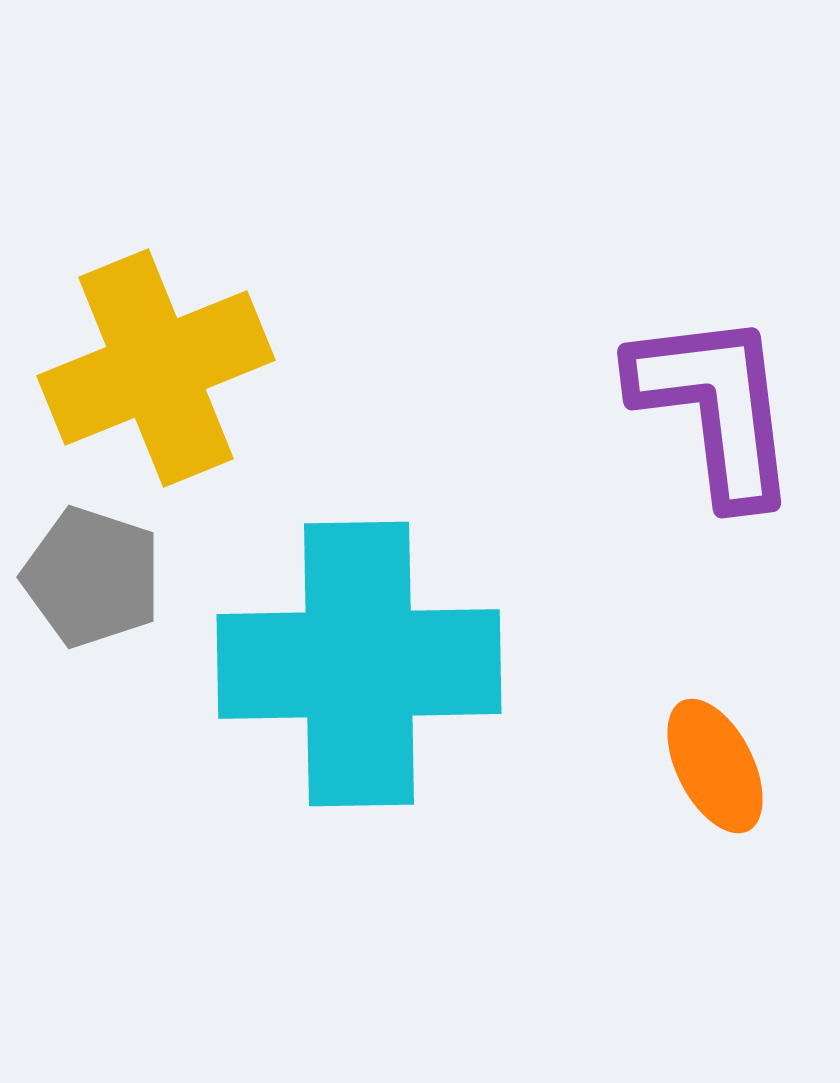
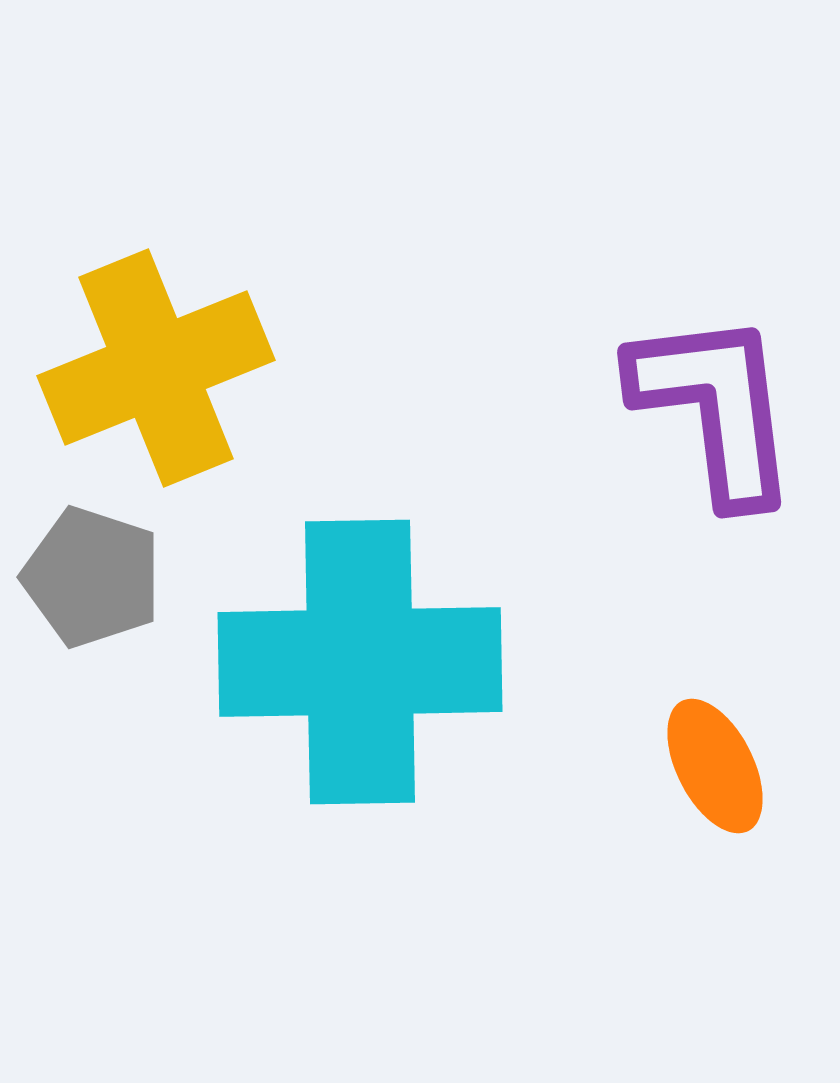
cyan cross: moved 1 px right, 2 px up
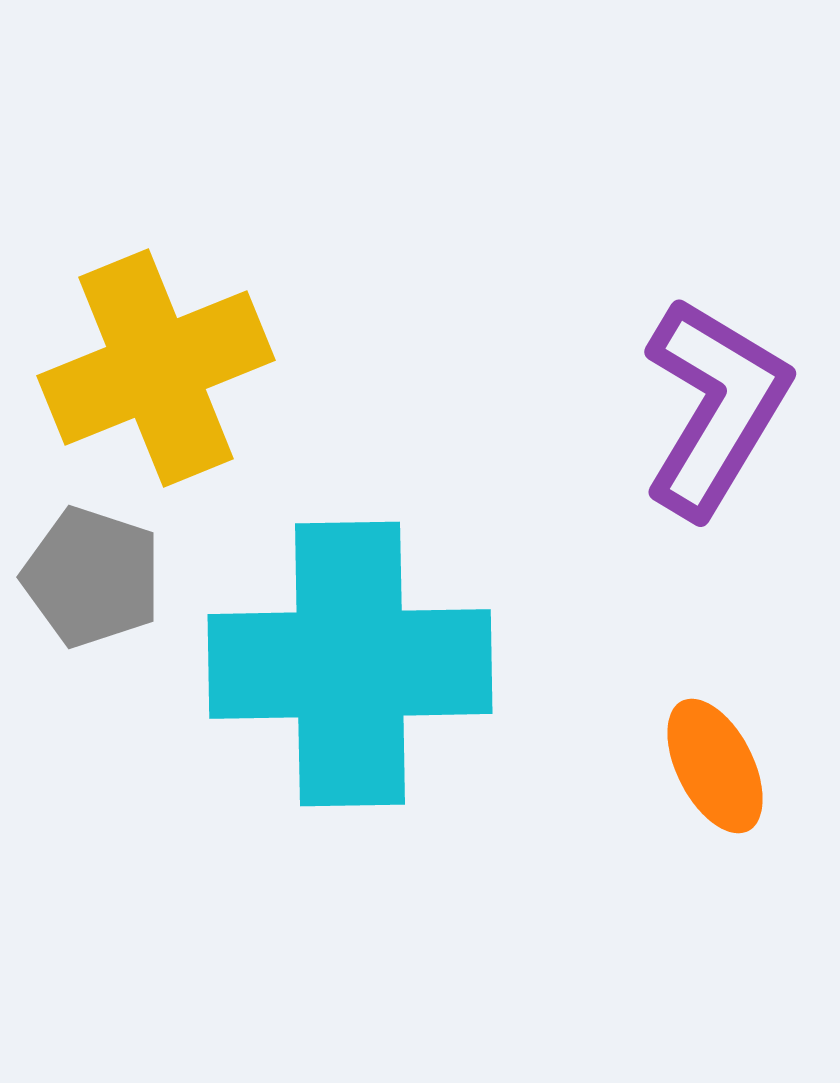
purple L-shape: rotated 38 degrees clockwise
cyan cross: moved 10 px left, 2 px down
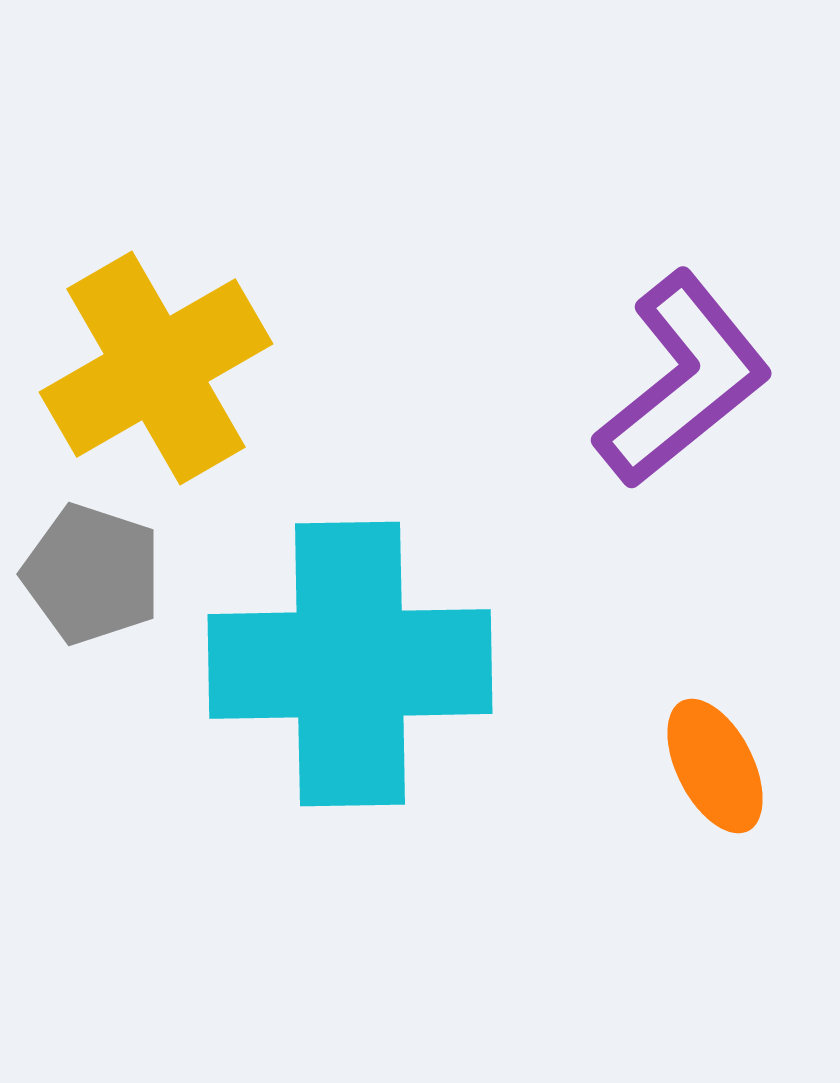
yellow cross: rotated 8 degrees counterclockwise
purple L-shape: moved 32 px left, 27 px up; rotated 20 degrees clockwise
gray pentagon: moved 3 px up
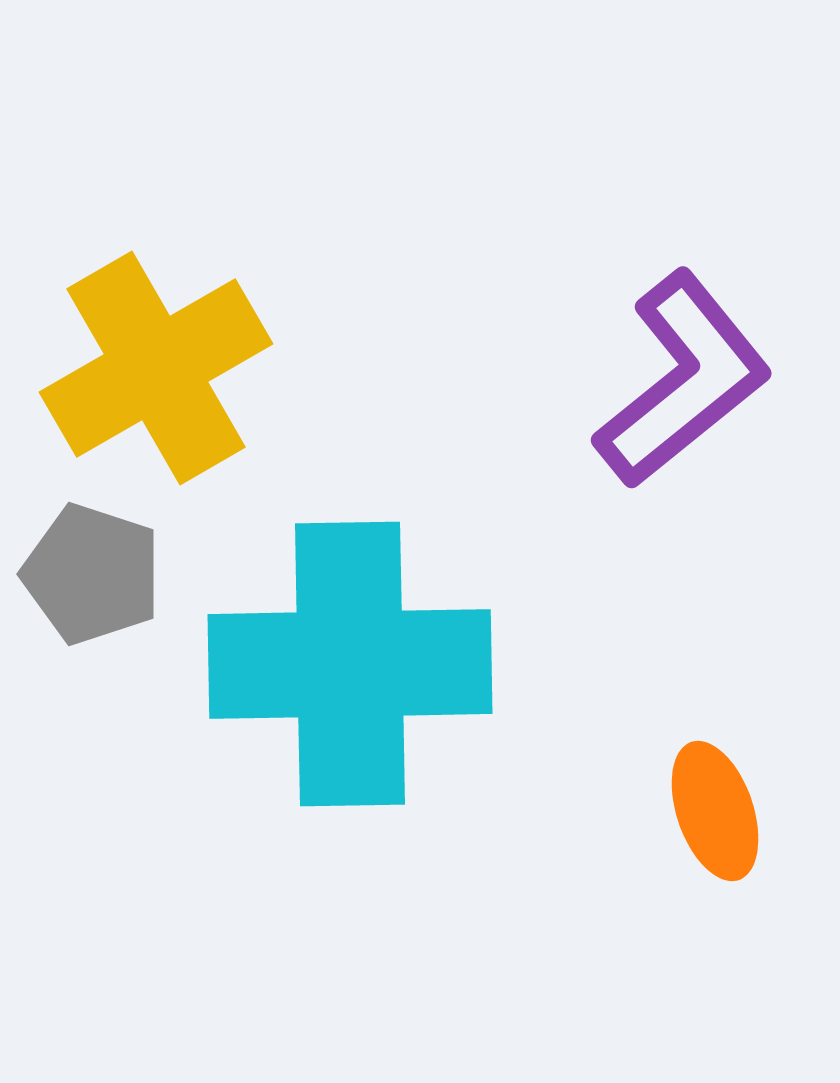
orange ellipse: moved 45 px down; rotated 8 degrees clockwise
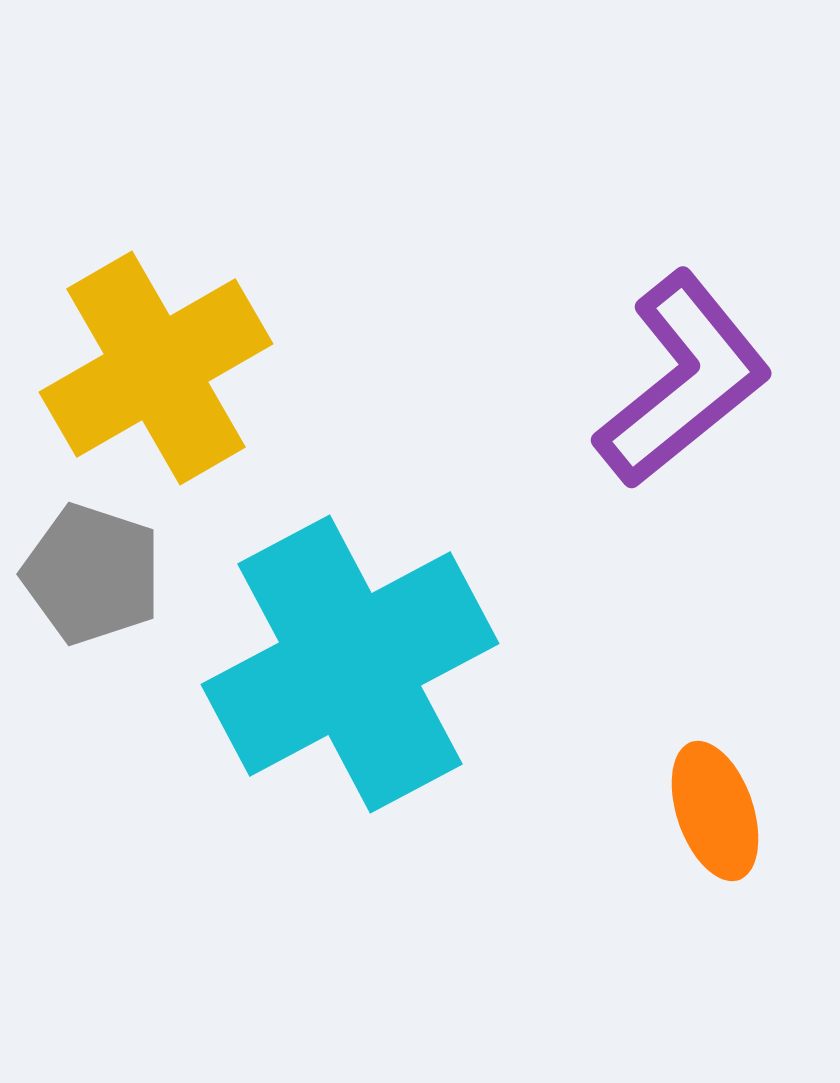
cyan cross: rotated 27 degrees counterclockwise
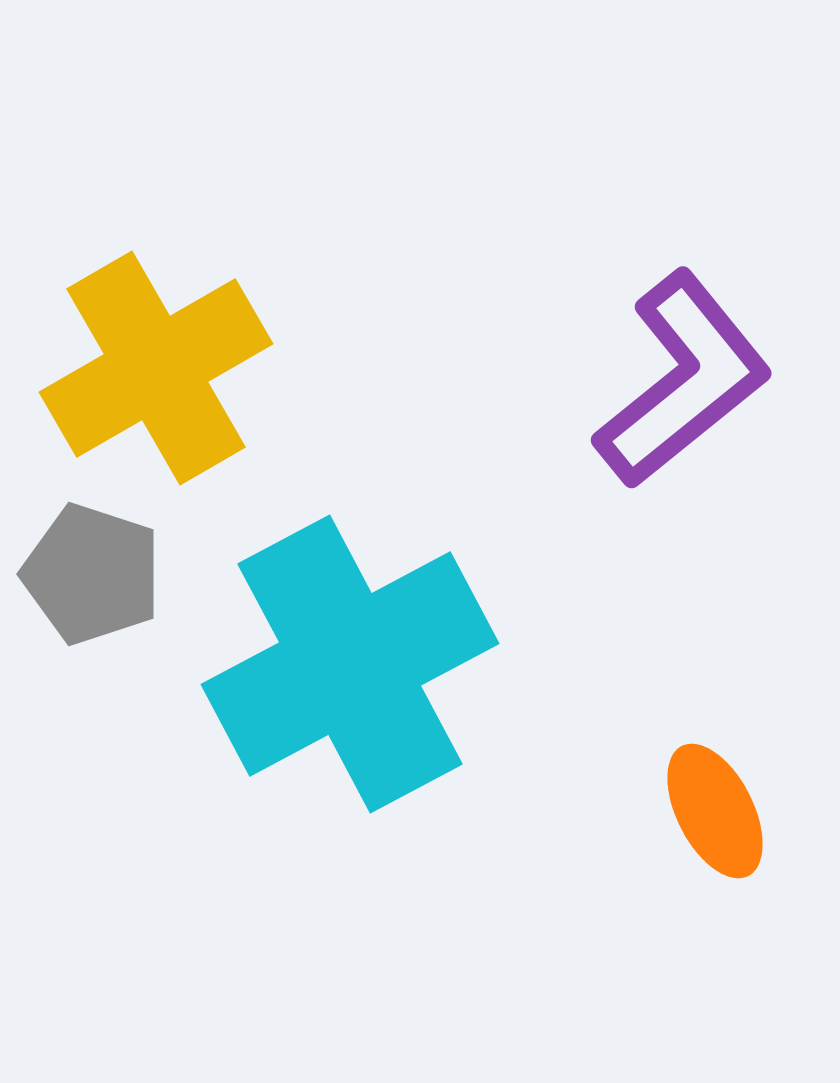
orange ellipse: rotated 8 degrees counterclockwise
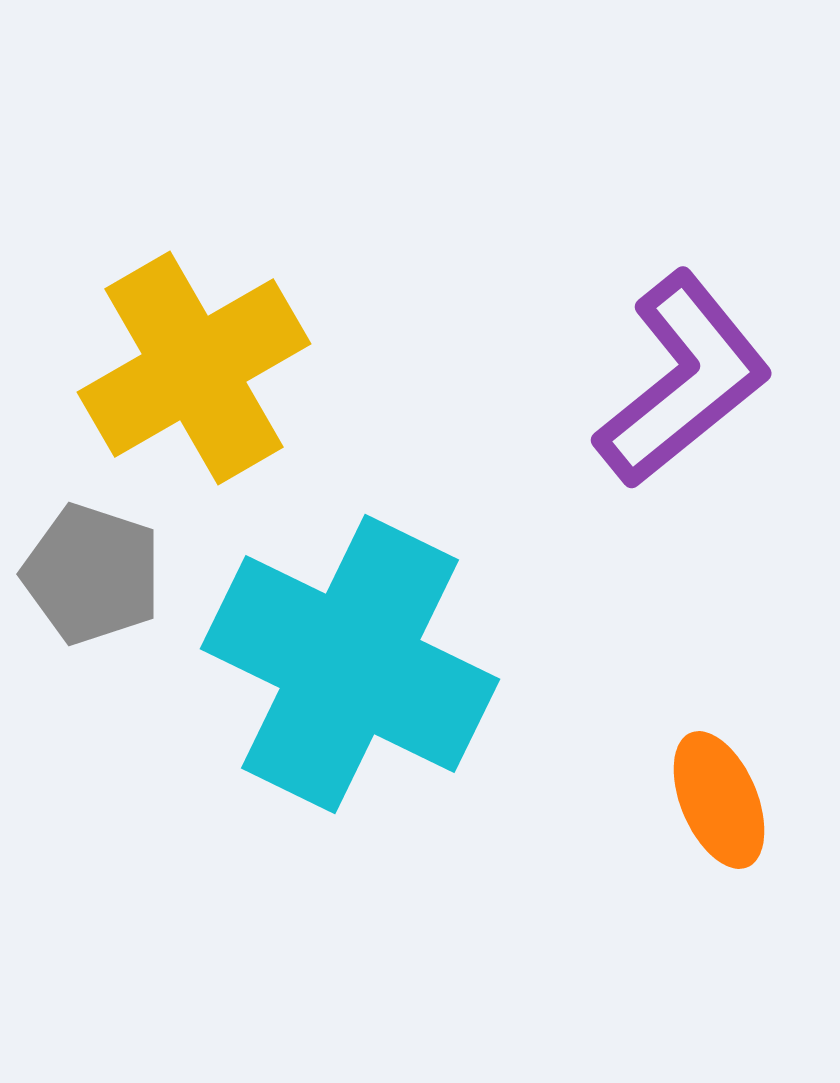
yellow cross: moved 38 px right
cyan cross: rotated 36 degrees counterclockwise
orange ellipse: moved 4 px right, 11 px up; rotated 4 degrees clockwise
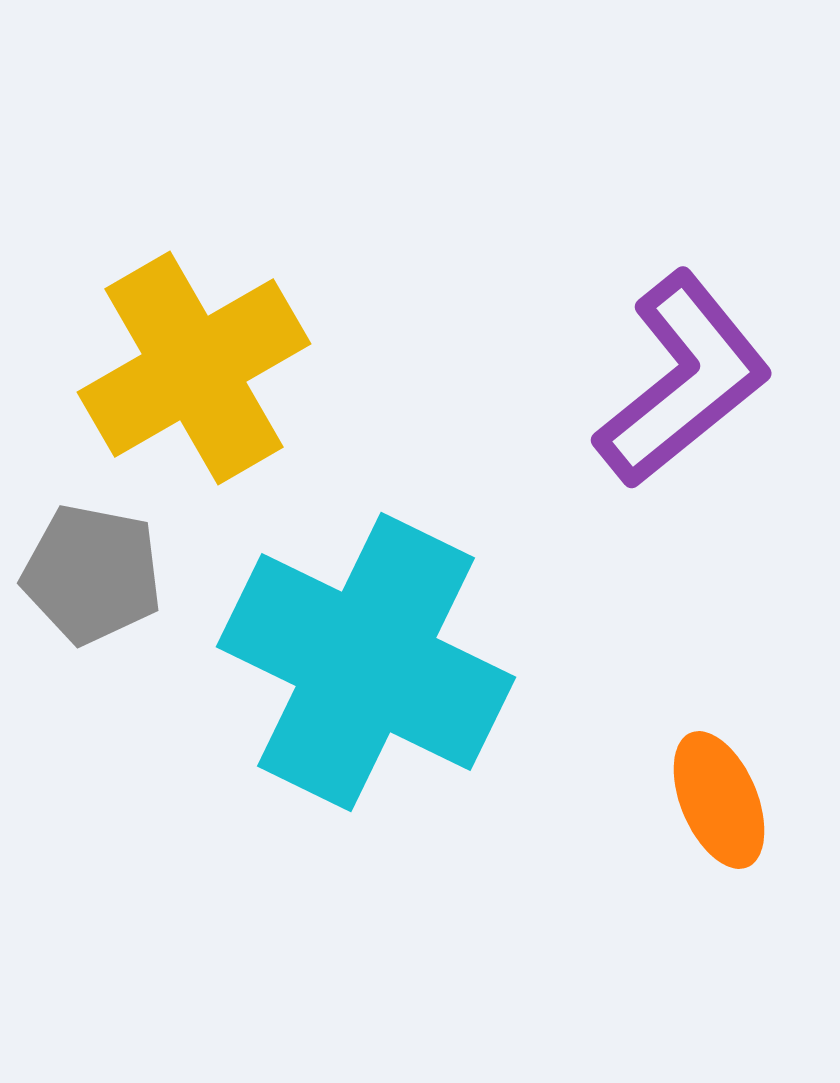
gray pentagon: rotated 7 degrees counterclockwise
cyan cross: moved 16 px right, 2 px up
